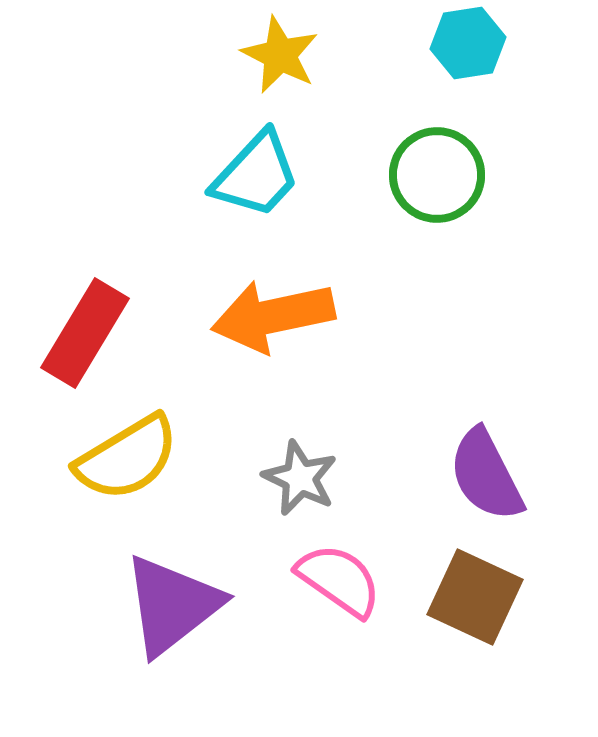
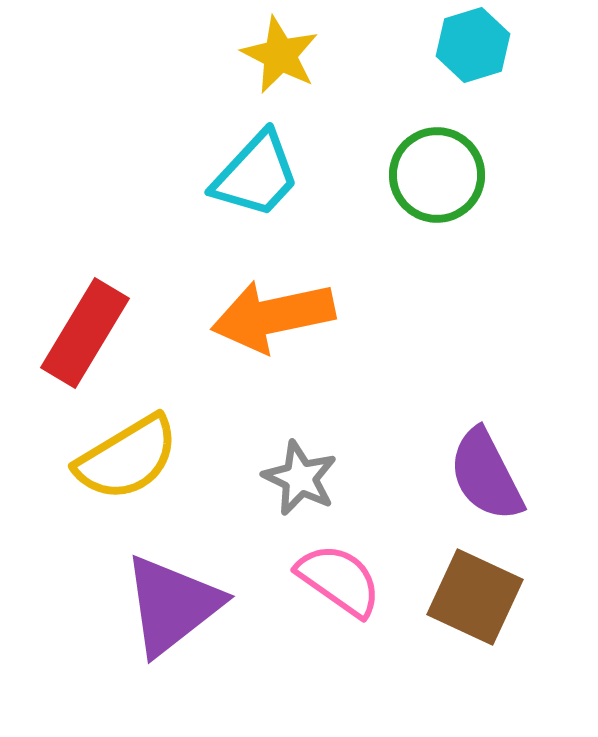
cyan hexagon: moved 5 px right, 2 px down; rotated 8 degrees counterclockwise
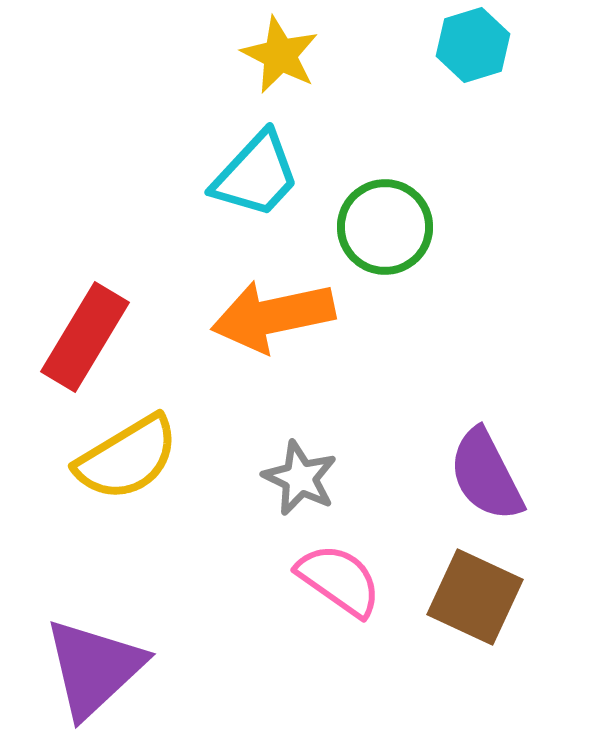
green circle: moved 52 px left, 52 px down
red rectangle: moved 4 px down
purple triangle: moved 78 px left, 63 px down; rotated 5 degrees counterclockwise
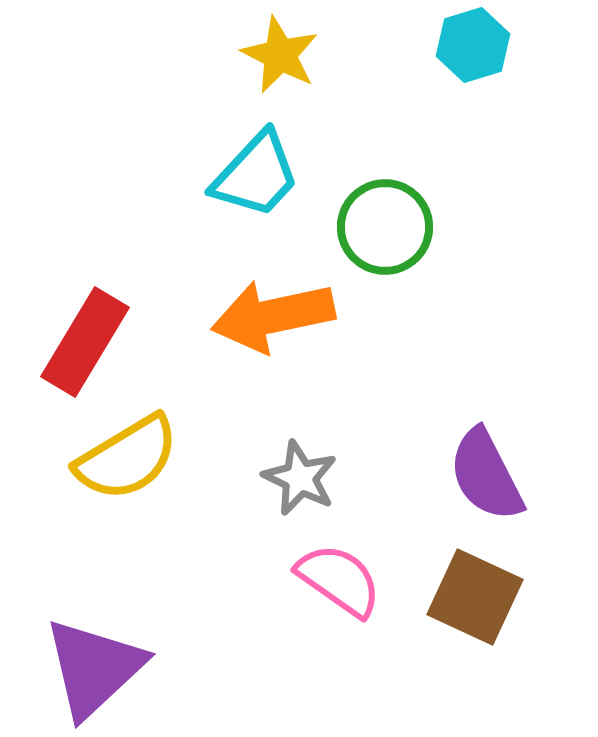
red rectangle: moved 5 px down
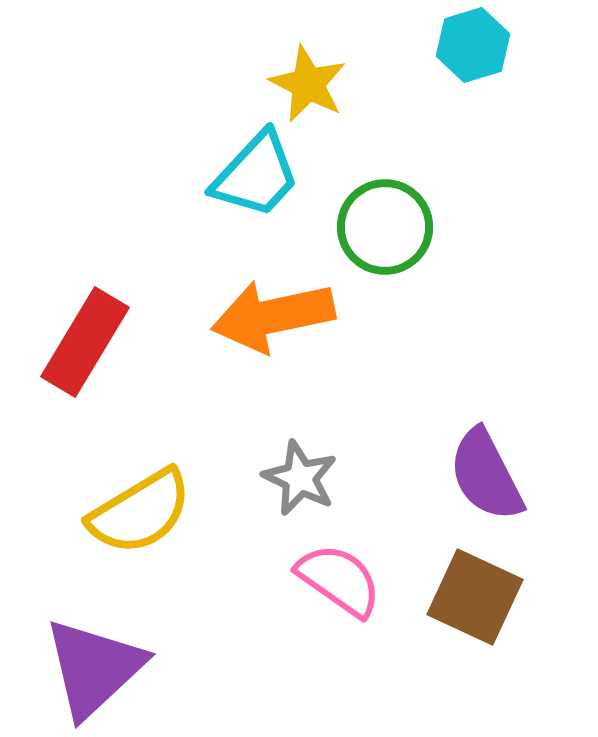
yellow star: moved 28 px right, 29 px down
yellow semicircle: moved 13 px right, 54 px down
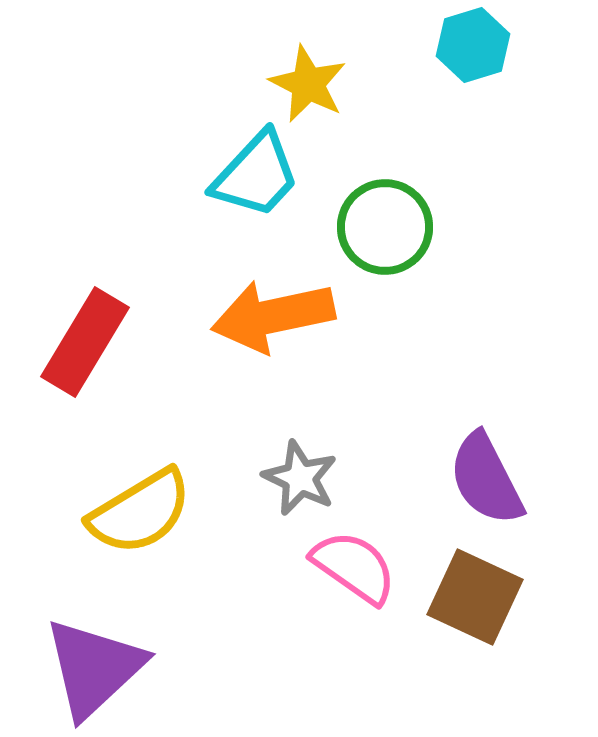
purple semicircle: moved 4 px down
pink semicircle: moved 15 px right, 13 px up
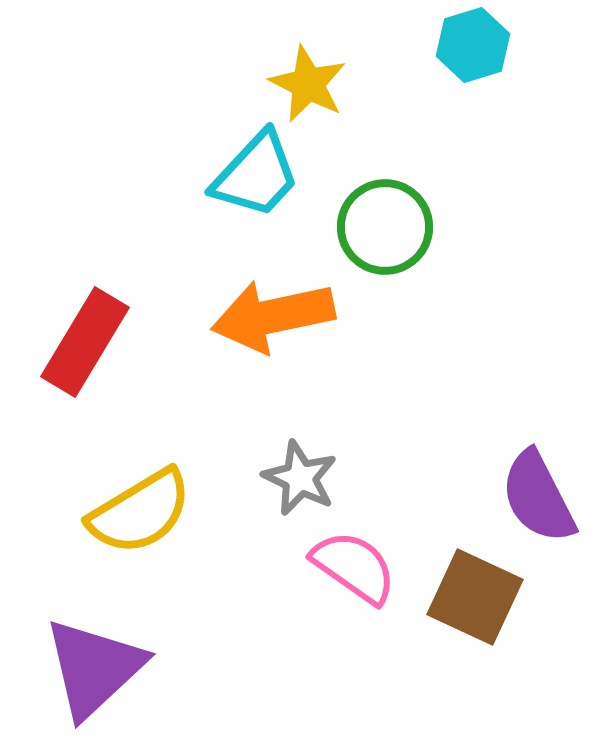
purple semicircle: moved 52 px right, 18 px down
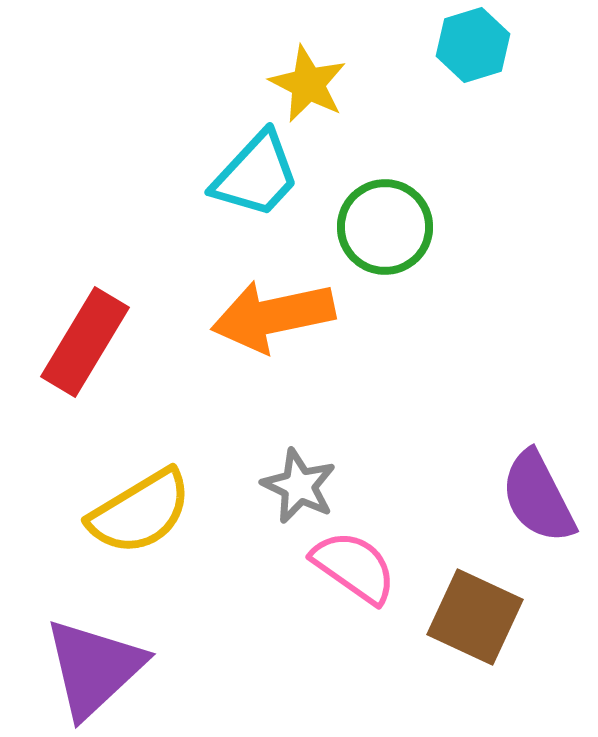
gray star: moved 1 px left, 8 px down
brown square: moved 20 px down
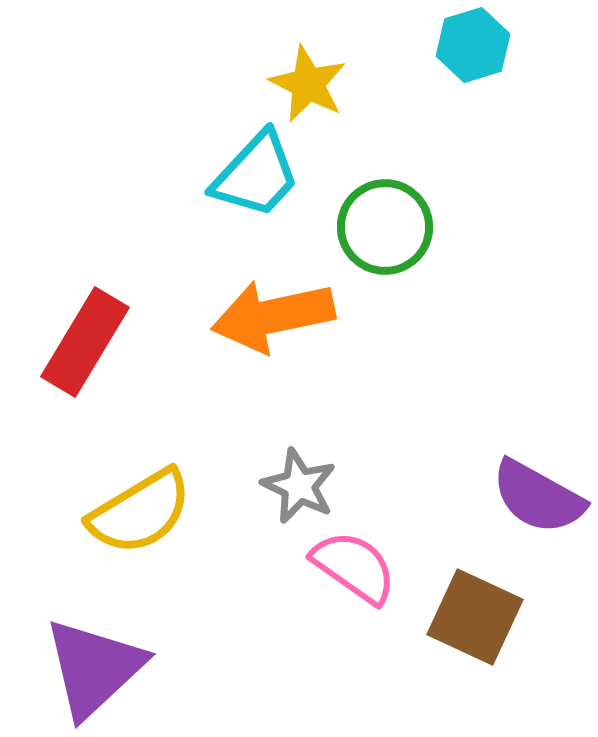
purple semicircle: rotated 34 degrees counterclockwise
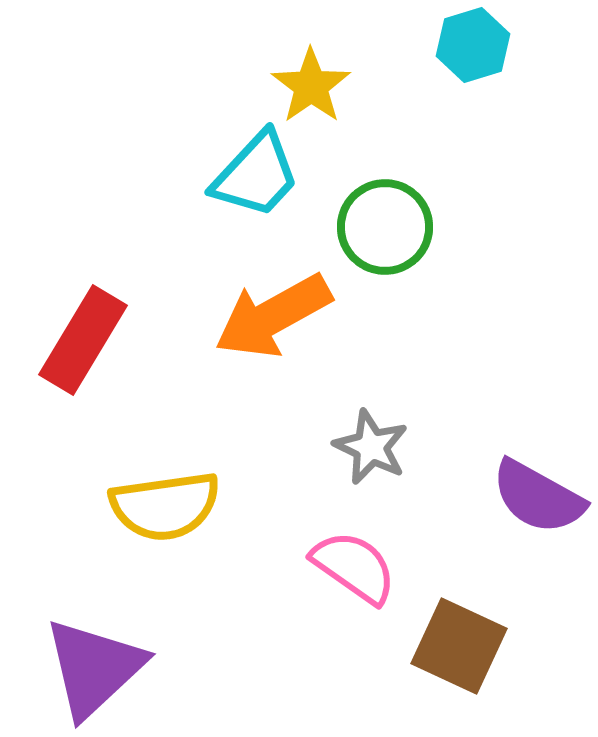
yellow star: moved 3 px right, 2 px down; rotated 10 degrees clockwise
orange arrow: rotated 17 degrees counterclockwise
red rectangle: moved 2 px left, 2 px up
gray star: moved 72 px right, 39 px up
yellow semicircle: moved 25 px right, 6 px up; rotated 23 degrees clockwise
brown square: moved 16 px left, 29 px down
